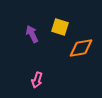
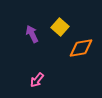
yellow square: rotated 24 degrees clockwise
pink arrow: rotated 21 degrees clockwise
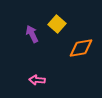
yellow square: moved 3 px left, 3 px up
pink arrow: rotated 56 degrees clockwise
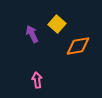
orange diamond: moved 3 px left, 2 px up
pink arrow: rotated 77 degrees clockwise
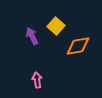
yellow square: moved 1 px left, 2 px down
purple arrow: moved 2 px down
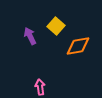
purple arrow: moved 2 px left
pink arrow: moved 3 px right, 7 px down
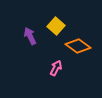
orange diamond: rotated 45 degrees clockwise
pink arrow: moved 16 px right, 19 px up; rotated 35 degrees clockwise
